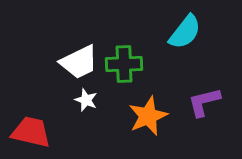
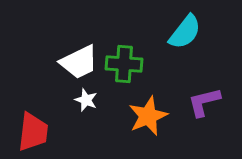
green cross: rotated 6 degrees clockwise
red trapezoid: moved 2 px right; rotated 84 degrees clockwise
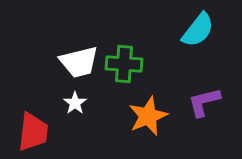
cyan semicircle: moved 13 px right, 2 px up
white trapezoid: rotated 12 degrees clockwise
white star: moved 11 px left, 3 px down; rotated 15 degrees clockwise
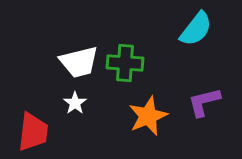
cyan semicircle: moved 2 px left, 1 px up
green cross: moved 1 px right, 1 px up
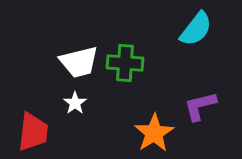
purple L-shape: moved 4 px left, 4 px down
orange star: moved 6 px right, 17 px down; rotated 9 degrees counterclockwise
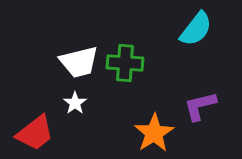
red trapezoid: moved 2 px right, 1 px down; rotated 45 degrees clockwise
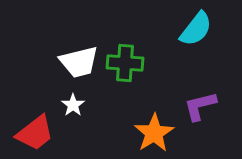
white star: moved 2 px left, 2 px down
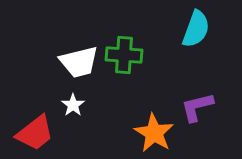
cyan semicircle: rotated 18 degrees counterclockwise
green cross: moved 1 px left, 8 px up
purple L-shape: moved 3 px left, 1 px down
orange star: rotated 9 degrees counterclockwise
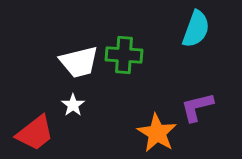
orange star: moved 3 px right
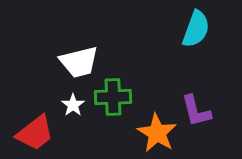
green cross: moved 11 px left, 42 px down; rotated 6 degrees counterclockwise
purple L-shape: moved 1 px left, 4 px down; rotated 90 degrees counterclockwise
